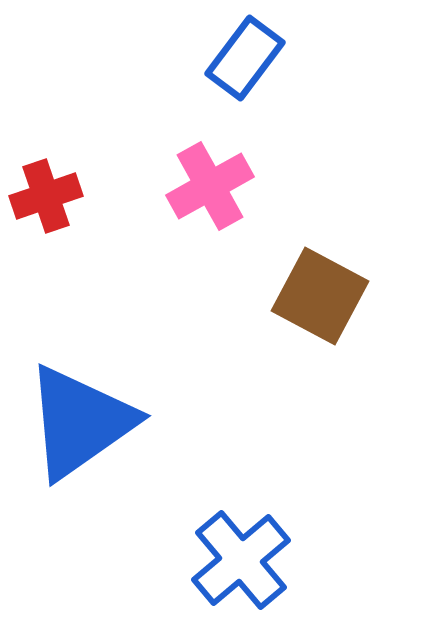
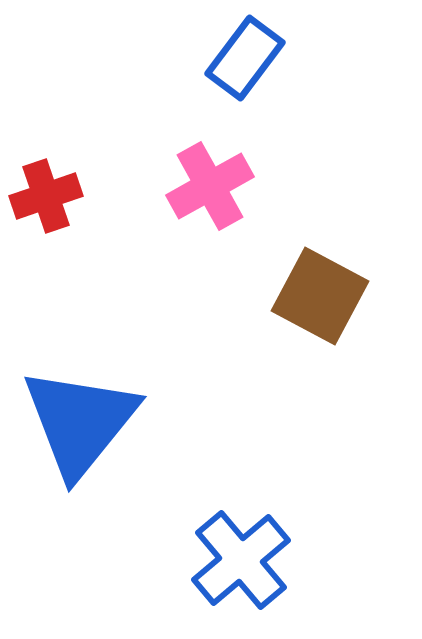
blue triangle: rotated 16 degrees counterclockwise
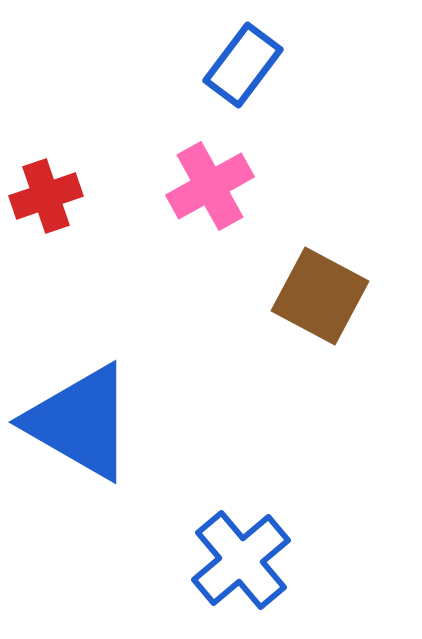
blue rectangle: moved 2 px left, 7 px down
blue triangle: rotated 39 degrees counterclockwise
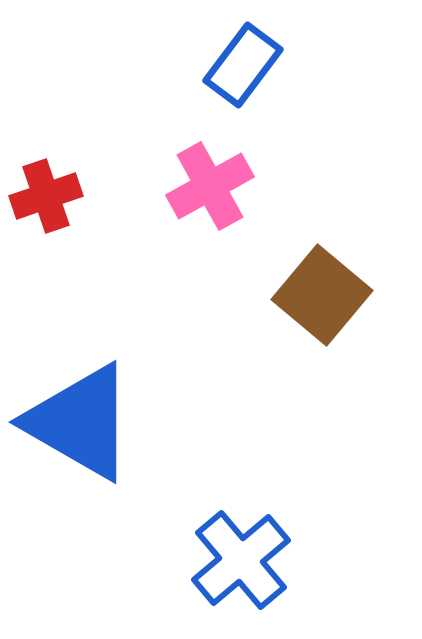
brown square: moved 2 px right, 1 px up; rotated 12 degrees clockwise
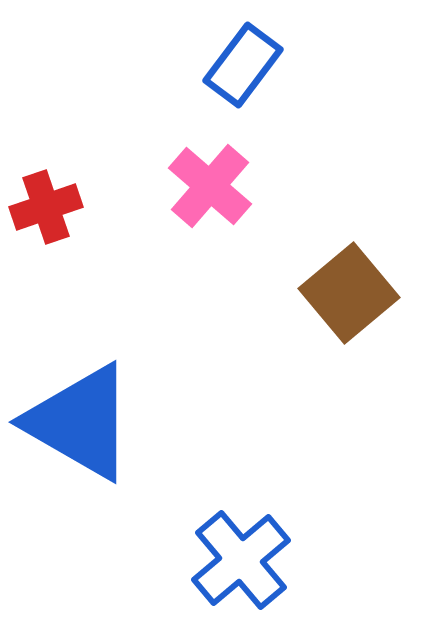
pink cross: rotated 20 degrees counterclockwise
red cross: moved 11 px down
brown square: moved 27 px right, 2 px up; rotated 10 degrees clockwise
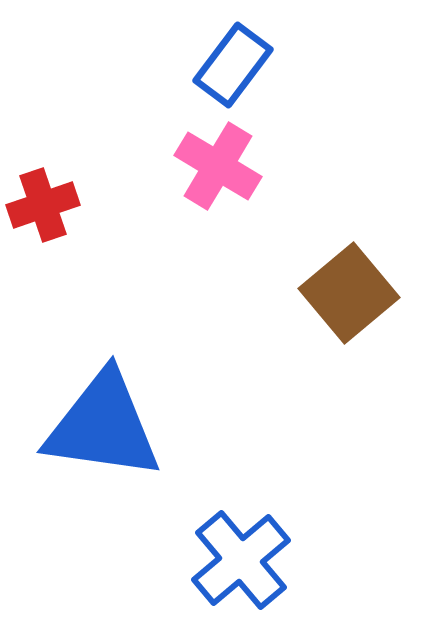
blue rectangle: moved 10 px left
pink cross: moved 8 px right, 20 px up; rotated 10 degrees counterclockwise
red cross: moved 3 px left, 2 px up
blue triangle: moved 23 px right, 4 px down; rotated 22 degrees counterclockwise
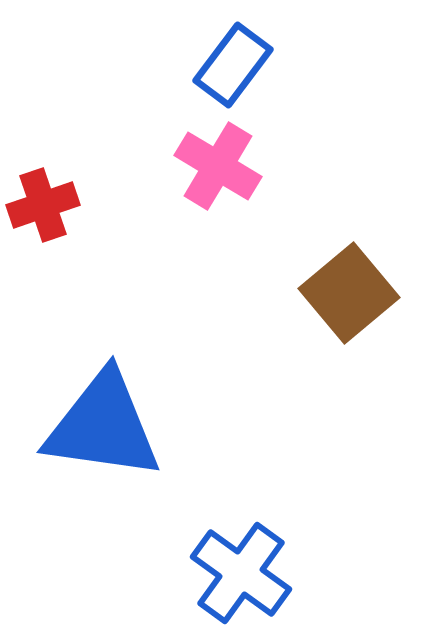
blue cross: moved 13 px down; rotated 14 degrees counterclockwise
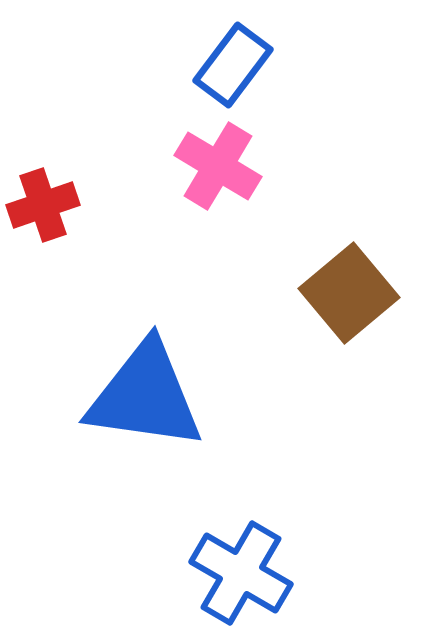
blue triangle: moved 42 px right, 30 px up
blue cross: rotated 6 degrees counterclockwise
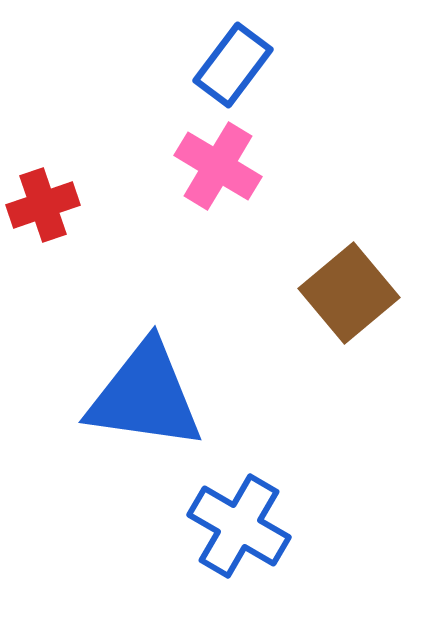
blue cross: moved 2 px left, 47 px up
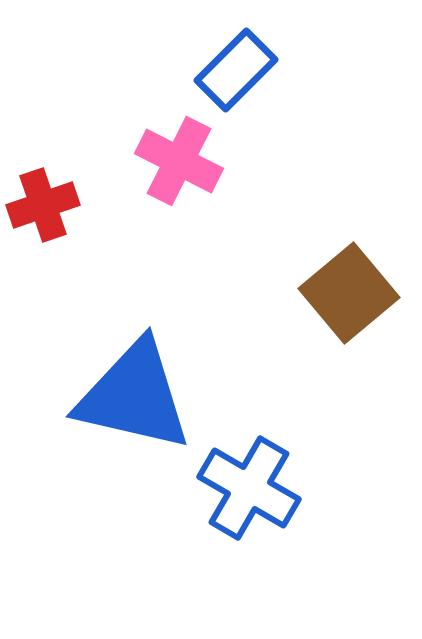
blue rectangle: moved 3 px right, 5 px down; rotated 8 degrees clockwise
pink cross: moved 39 px left, 5 px up; rotated 4 degrees counterclockwise
blue triangle: moved 11 px left; rotated 5 degrees clockwise
blue cross: moved 10 px right, 38 px up
